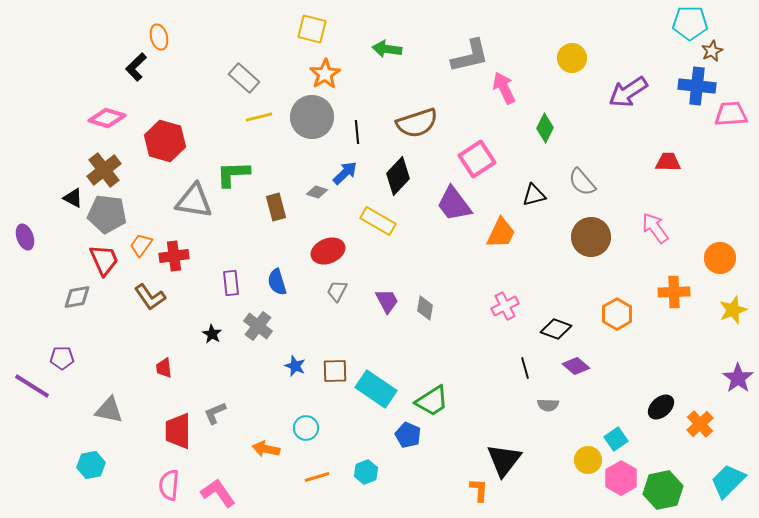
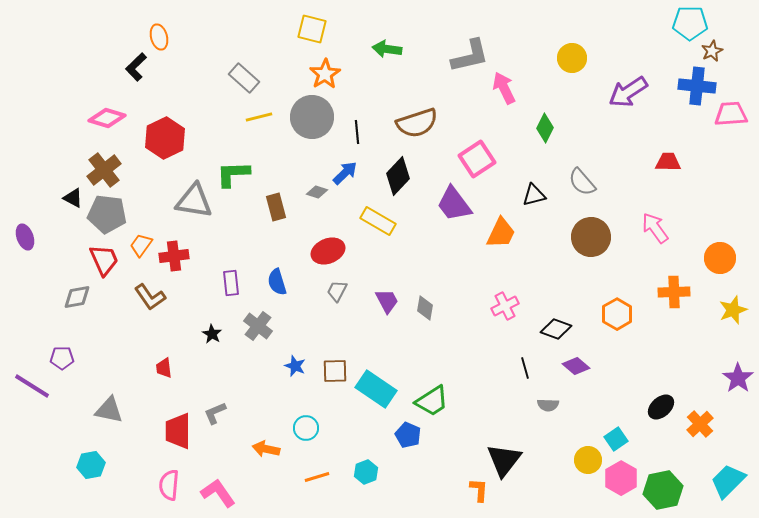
red hexagon at (165, 141): moved 3 px up; rotated 18 degrees clockwise
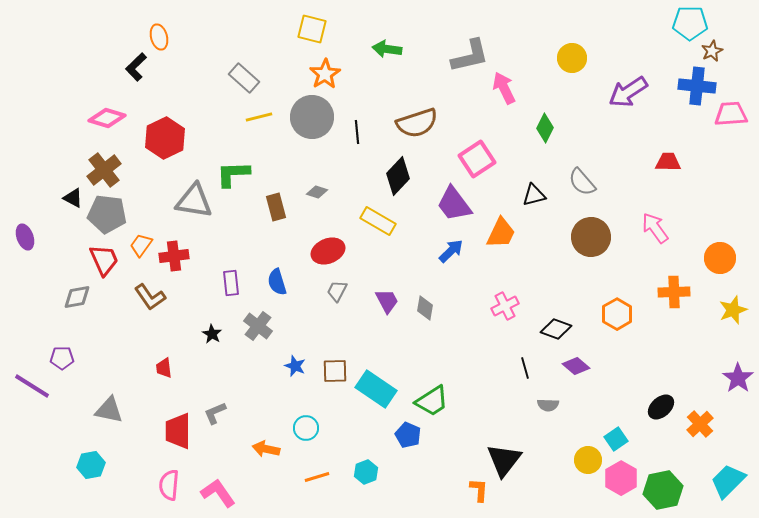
blue arrow at (345, 173): moved 106 px right, 78 px down
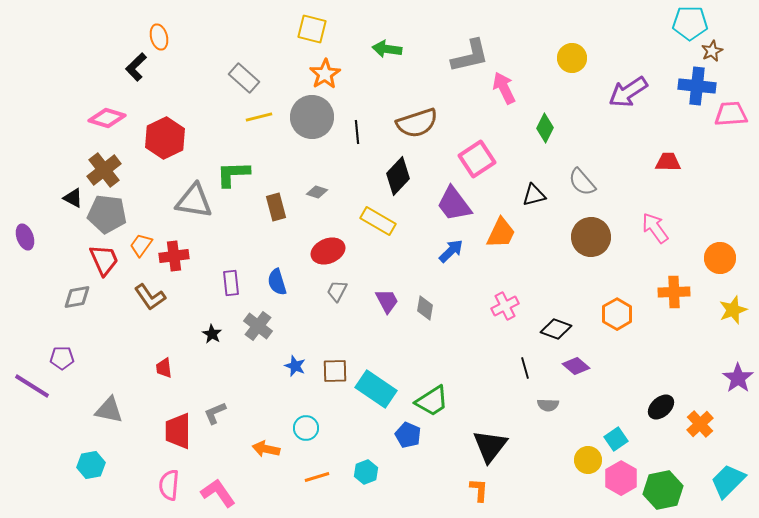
black triangle at (504, 460): moved 14 px left, 14 px up
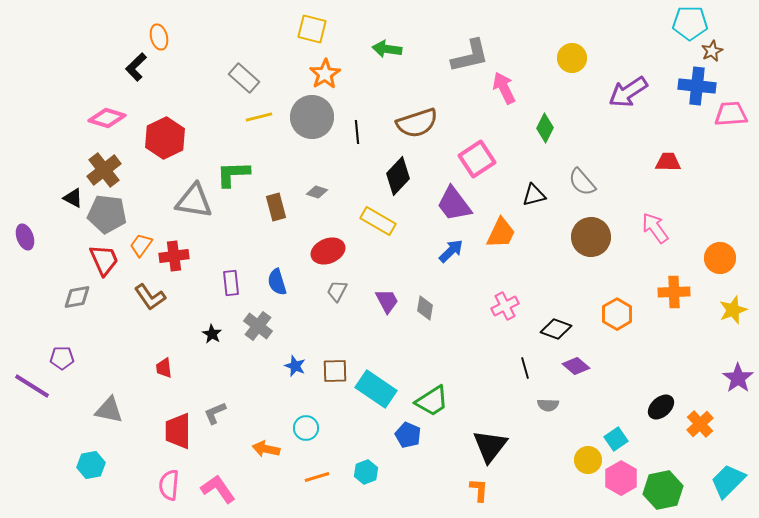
pink L-shape at (218, 493): moved 4 px up
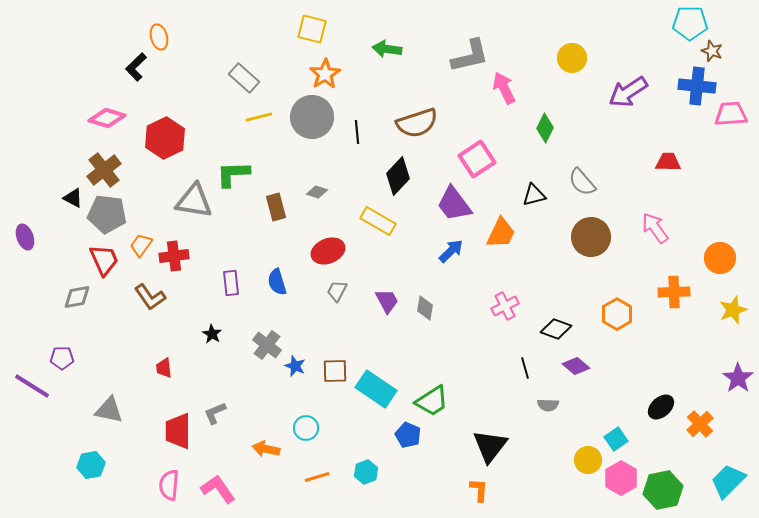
brown star at (712, 51): rotated 25 degrees counterclockwise
gray cross at (258, 326): moved 9 px right, 19 px down
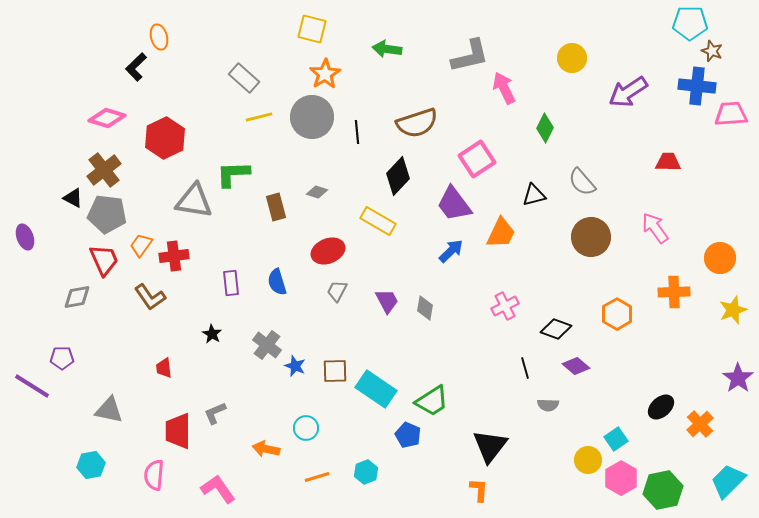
pink semicircle at (169, 485): moved 15 px left, 10 px up
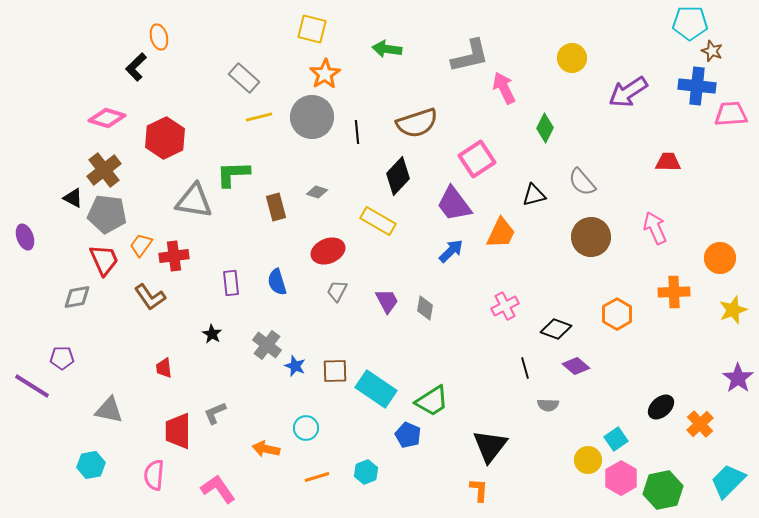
pink arrow at (655, 228): rotated 12 degrees clockwise
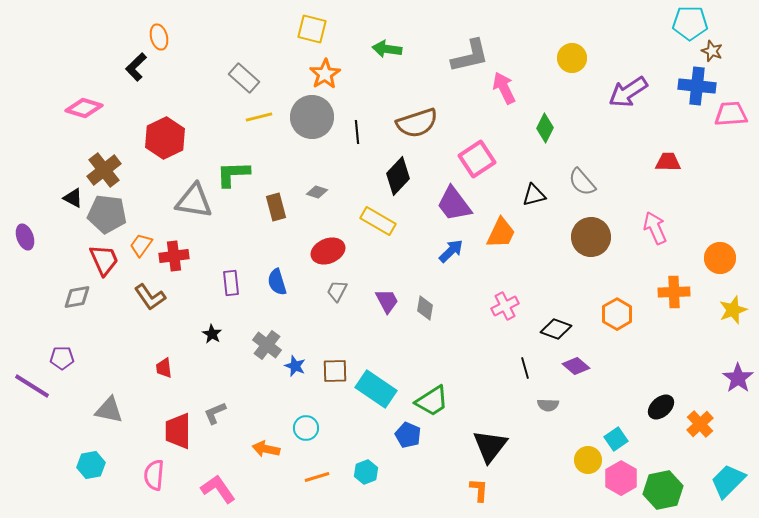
pink diamond at (107, 118): moved 23 px left, 10 px up
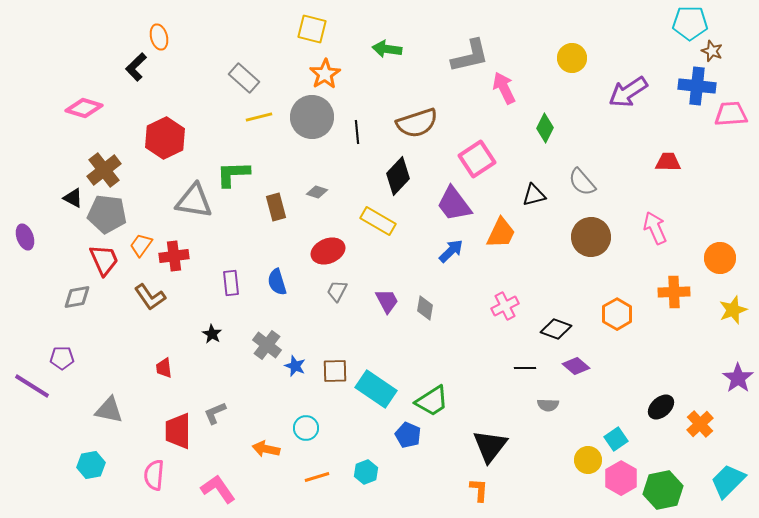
black line at (525, 368): rotated 75 degrees counterclockwise
